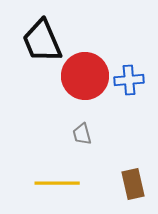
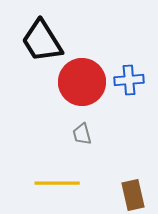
black trapezoid: rotated 9 degrees counterclockwise
red circle: moved 3 px left, 6 px down
brown rectangle: moved 11 px down
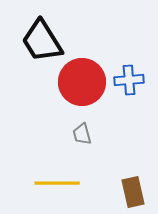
brown rectangle: moved 3 px up
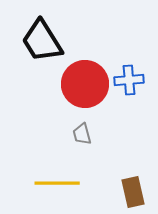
red circle: moved 3 px right, 2 px down
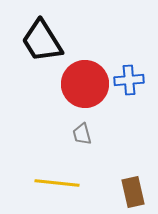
yellow line: rotated 6 degrees clockwise
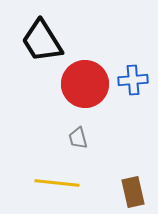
blue cross: moved 4 px right
gray trapezoid: moved 4 px left, 4 px down
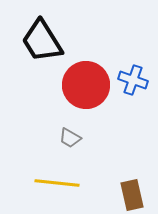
blue cross: rotated 24 degrees clockwise
red circle: moved 1 px right, 1 px down
gray trapezoid: moved 8 px left; rotated 45 degrees counterclockwise
brown rectangle: moved 1 px left, 3 px down
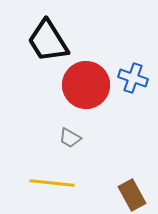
black trapezoid: moved 6 px right
blue cross: moved 2 px up
yellow line: moved 5 px left
brown rectangle: rotated 16 degrees counterclockwise
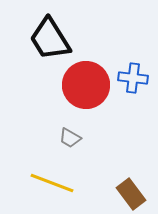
black trapezoid: moved 2 px right, 2 px up
blue cross: rotated 12 degrees counterclockwise
yellow line: rotated 15 degrees clockwise
brown rectangle: moved 1 px left, 1 px up; rotated 8 degrees counterclockwise
